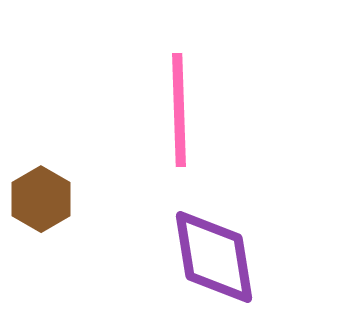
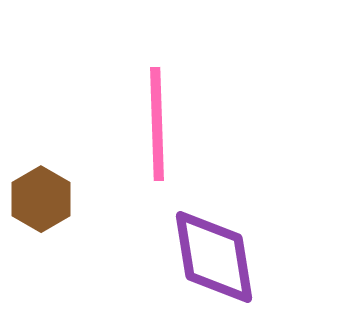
pink line: moved 22 px left, 14 px down
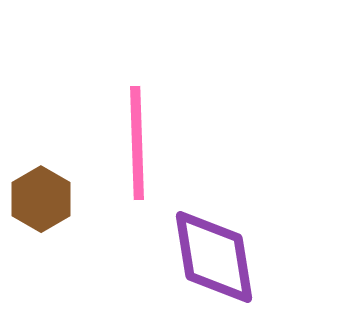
pink line: moved 20 px left, 19 px down
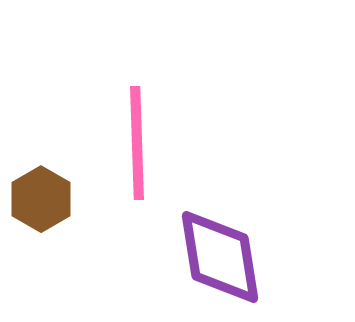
purple diamond: moved 6 px right
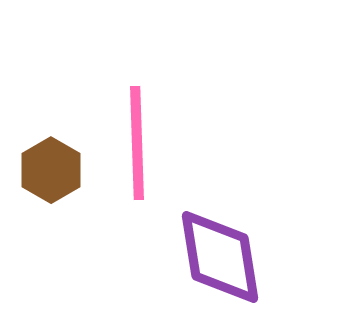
brown hexagon: moved 10 px right, 29 px up
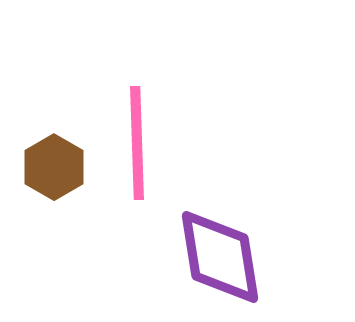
brown hexagon: moved 3 px right, 3 px up
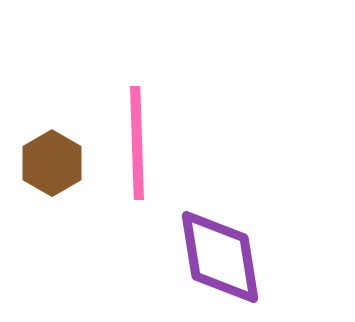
brown hexagon: moved 2 px left, 4 px up
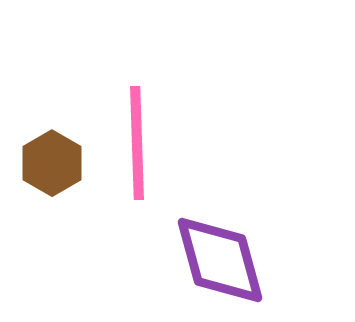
purple diamond: moved 3 px down; rotated 6 degrees counterclockwise
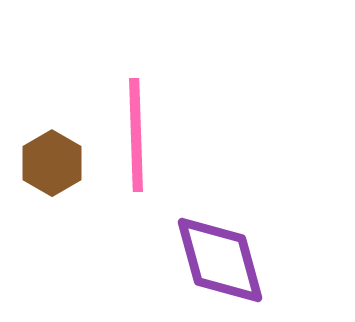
pink line: moved 1 px left, 8 px up
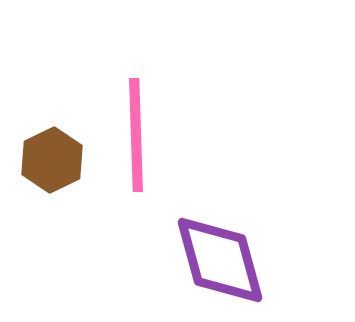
brown hexagon: moved 3 px up; rotated 4 degrees clockwise
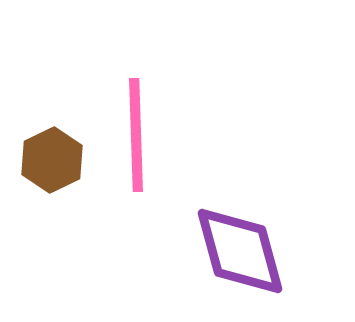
purple diamond: moved 20 px right, 9 px up
